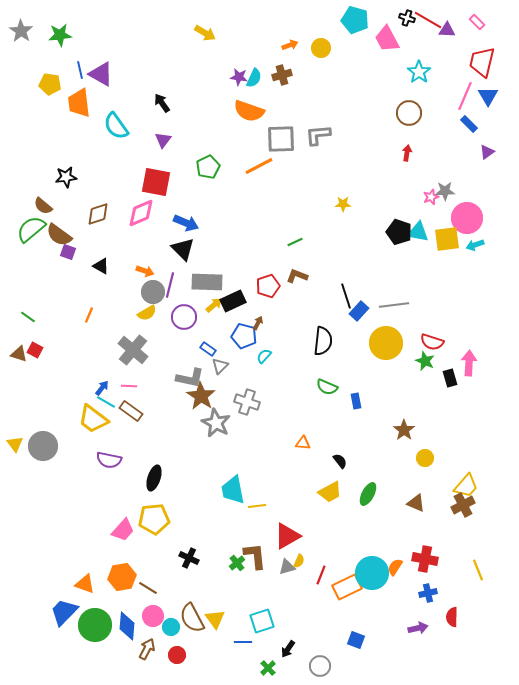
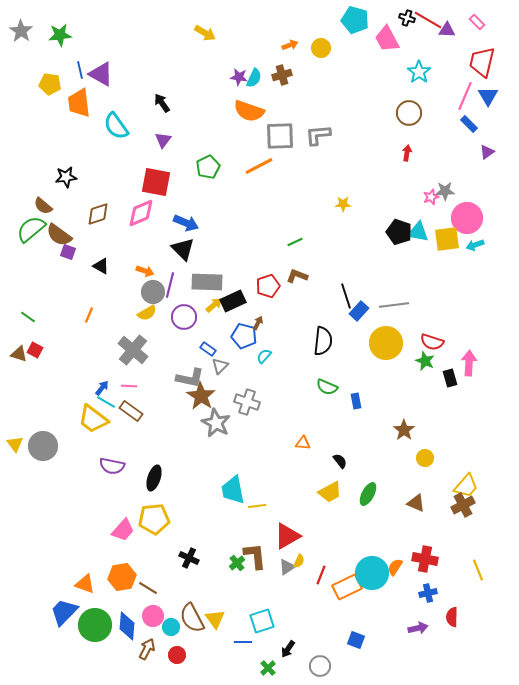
gray square at (281, 139): moved 1 px left, 3 px up
purple semicircle at (109, 460): moved 3 px right, 6 px down
gray triangle at (287, 567): rotated 18 degrees counterclockwise
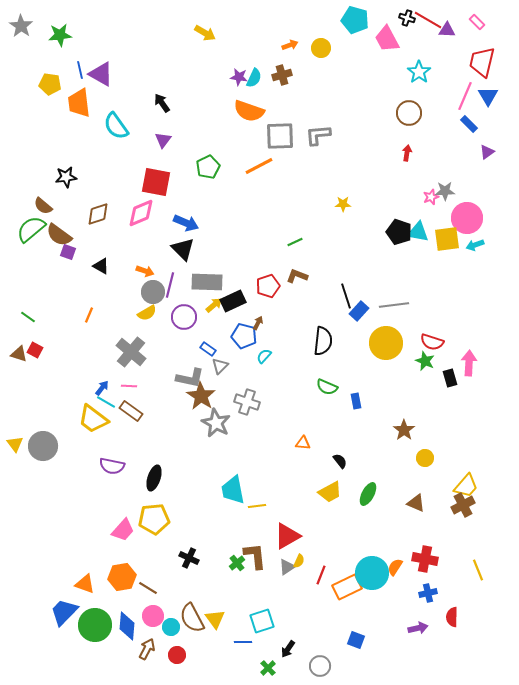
gray star at (21, 31): moved 5 px up
gray cross at (133, 350): moved 2 px left, 2 px down
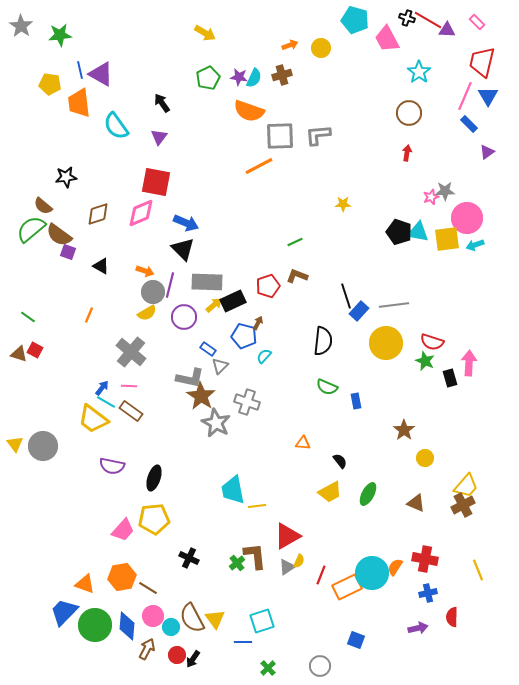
purple triangle at (163, 140): moved 4 px left, 3 px up
green pentagon at (208, 167): moved 89 px up
black arrow at (288, 649): moved 95 px left, 10 px down
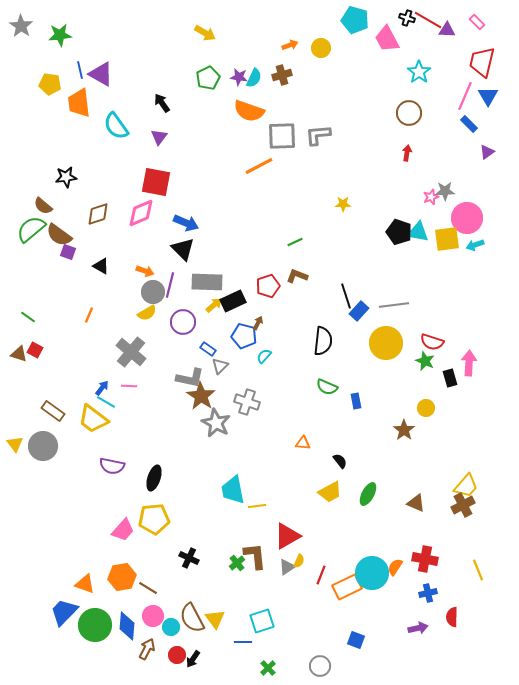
gray square at (280, 136): moved 2 px right
purple circle at (184, 317): moved 1 px left, 5 px down
brown rectangle at (131, 411): moved 78 px left
yellow circle at (425, 458): moved 1 px right, 50 px up
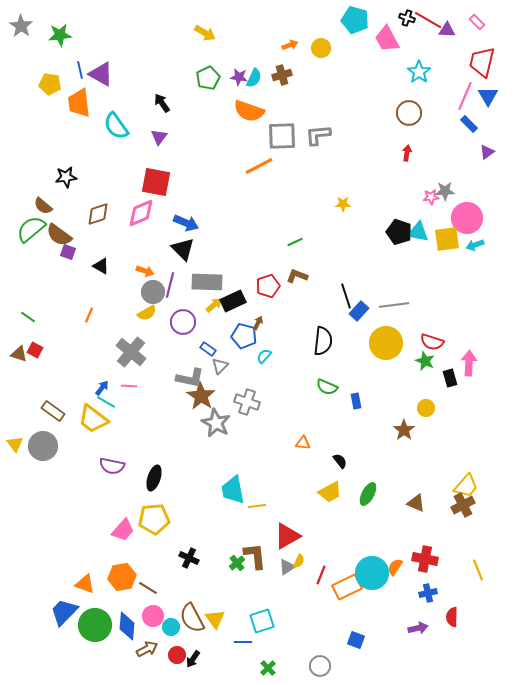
pink star at (431, 197): rotated 14 degrees clockwise
brown arrow at (147, 649): rotated 35 degrees clockwise
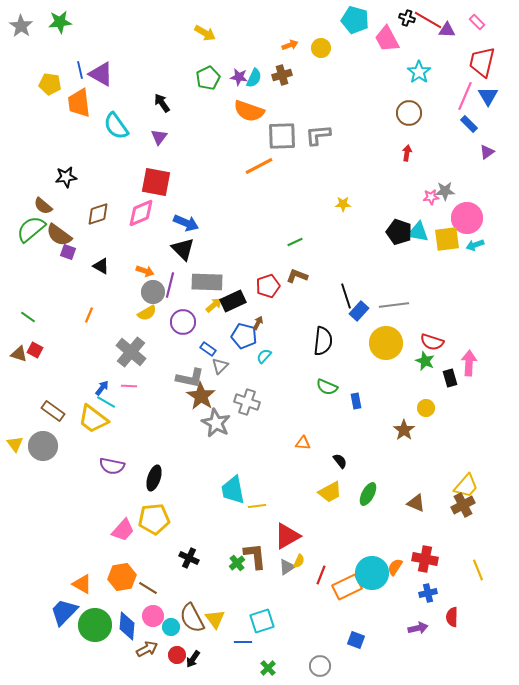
green star at (60, 35): moved 13 px up
orange triangle at (85, 584): moved 3 px left; rotated 10 degrees clockwise
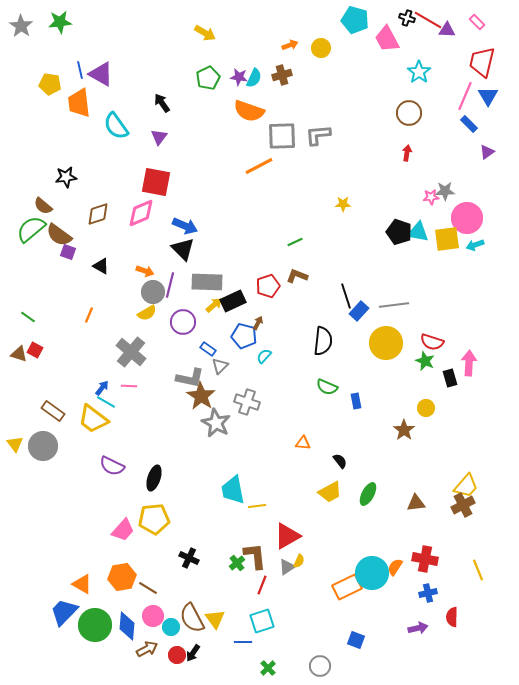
blue arrow at (186, 223): moved 1 px left, 3 px down
purple semicircle at (112, 466): rotated 15 degrees clockwise
brown triangle at (416, 503): rotated 30 degrees counterclockwise
red line at (321, 575): moved 59 px left, 10 px down
black arrow at (193, 659): moved 6 px up
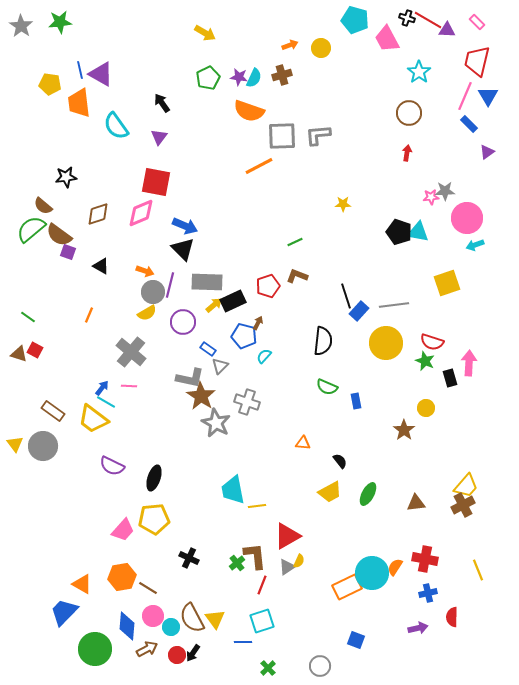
red trapezoid at (482, 62): moved 5 px left, 1 px up
yellow square at (447, 239): moved 44 px down; rotated 12 degrees counterclockwise
green circle at (95, 625): moved 24 px down
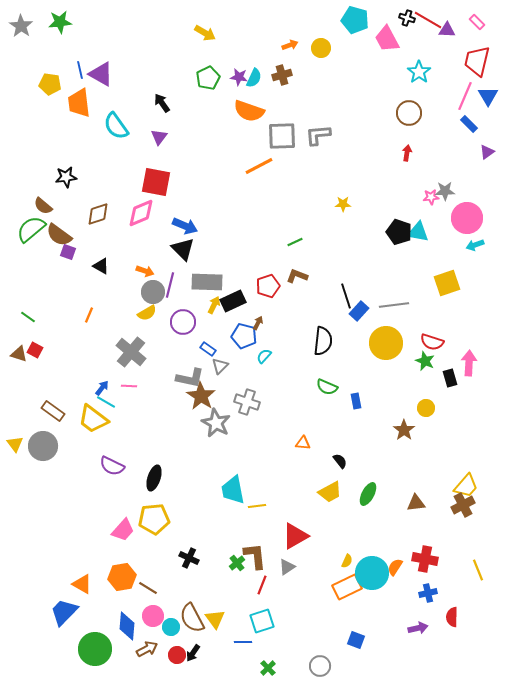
yellow arrow at (214, 305): rotated 24 degrees counterclockwise
red triangle at (287, 536): moved 8 px right
yellow semicircle at (299, 561): moved 48 px right
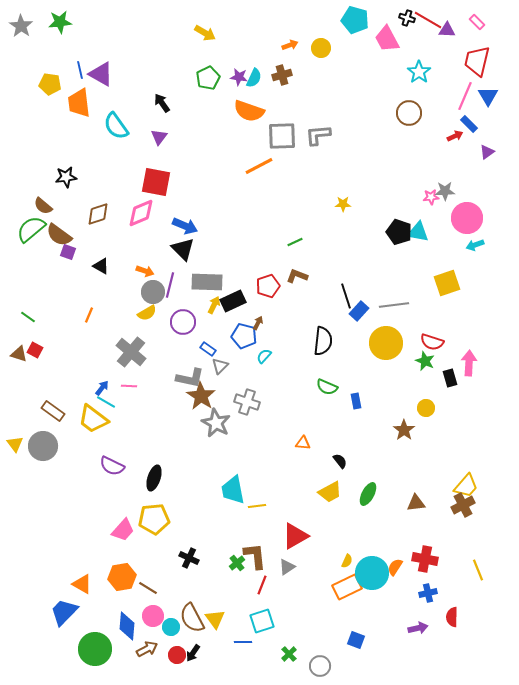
red arrow at (407, 153): moved 48 px right, 17 px up; rotated 56 degrees clockwise
green cross at (268, 668): moved 21 px right, 14 px up
